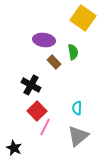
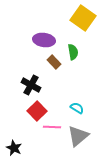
cyan semicircle: rotated 120 degrees clockwise
pink line: moved 7 px right; rotated 66 degrees clockwise
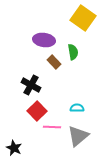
cyan semicircle: rotated 32 degrees counterclockwise
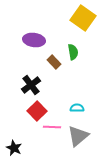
purple ellipse: moved 10 px left
black cross: rotated 24 degrees clockwise
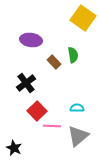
purple ellipse: moved 3 px left
green semicircle: moved 3 px down
black cross: moved 5 px left, 2 px up
pink line: moved 1 px up
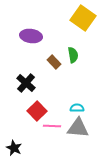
purple ellipse: moved 4 px up
black cross: rotated 12 degrees counterclockwise
gray triangle: moved 8 px up; rotated 45 degrees clockwise
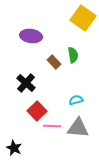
cyan semicircle: moved 1 px left, 8 px up; rotated 16 degrees counterclockwise
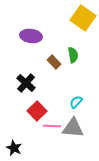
cyan semicircle: moved 2 px down; rotated 32 degrees counterclockwise
gray triangle: moved 5 px left
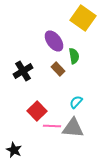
purple ellipse: moved 23 px right, 5 px down; rotated 45 degrees clockwise
green semicircle: moved 1 px right, 1 px down
brown rectangle: moved 4 px right, 7 px down
black cross: moved 3 px left, 12 px up; rotated 18 degrees clockwise
black star: moved 2 px down
